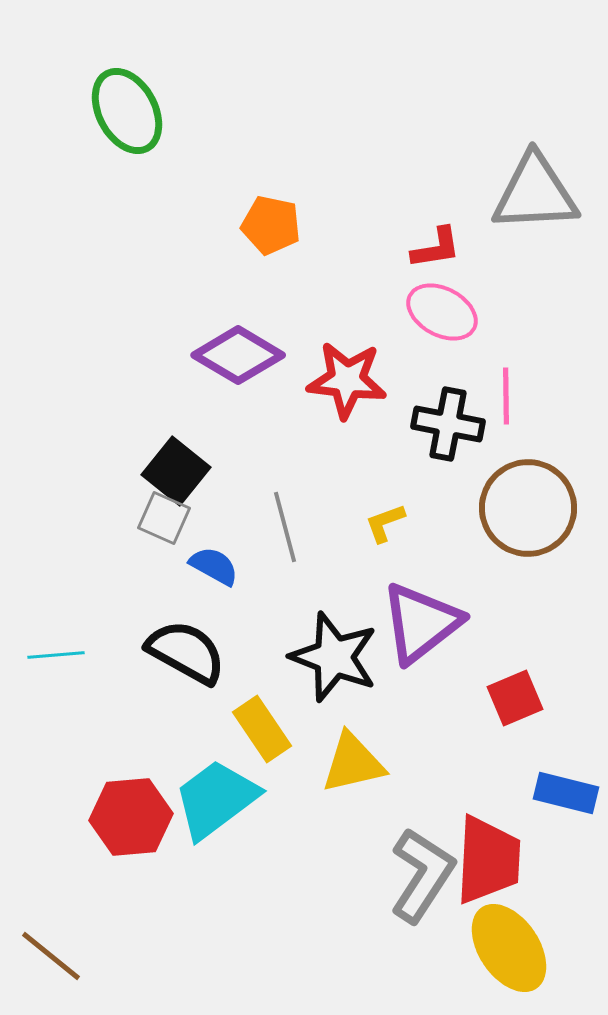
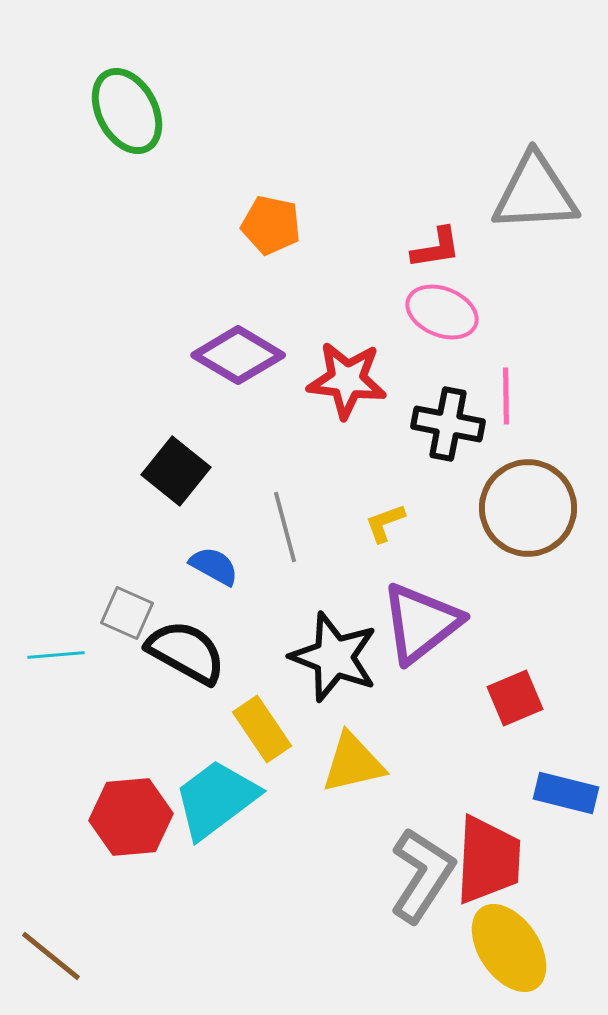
pink ellipse: rotated 6 degrees counterclockwise
gray square: moved 37 px left, 95 px down
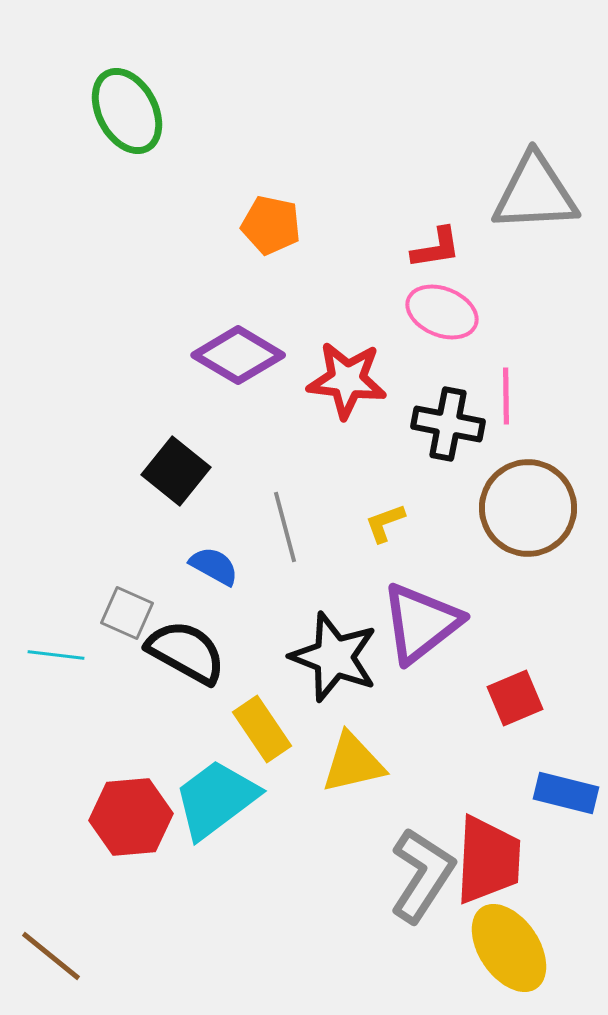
cyan line: rotated 12 degrees clockwise
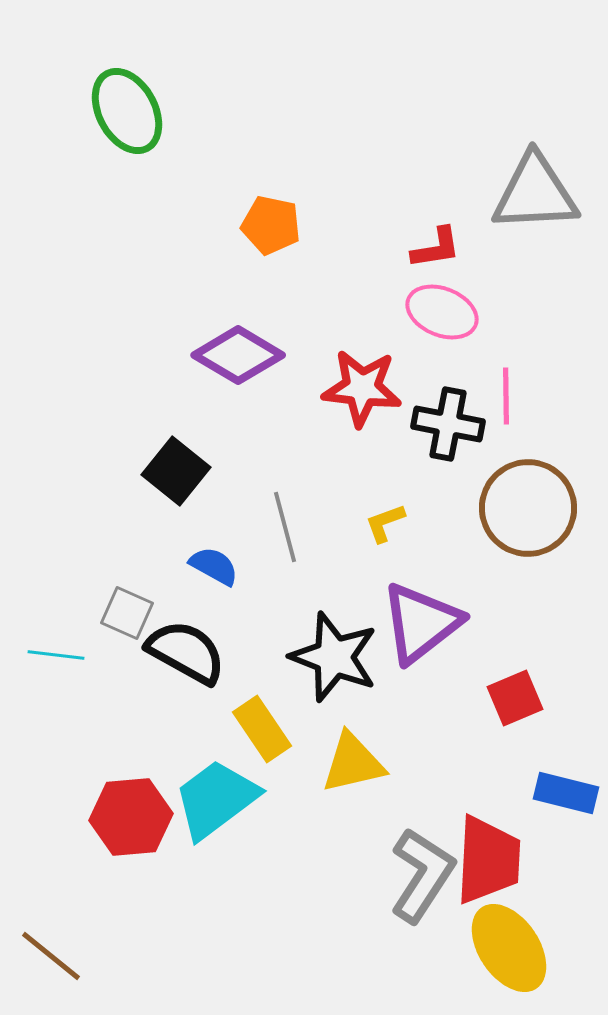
red star: moved 15 px right, 8 px down
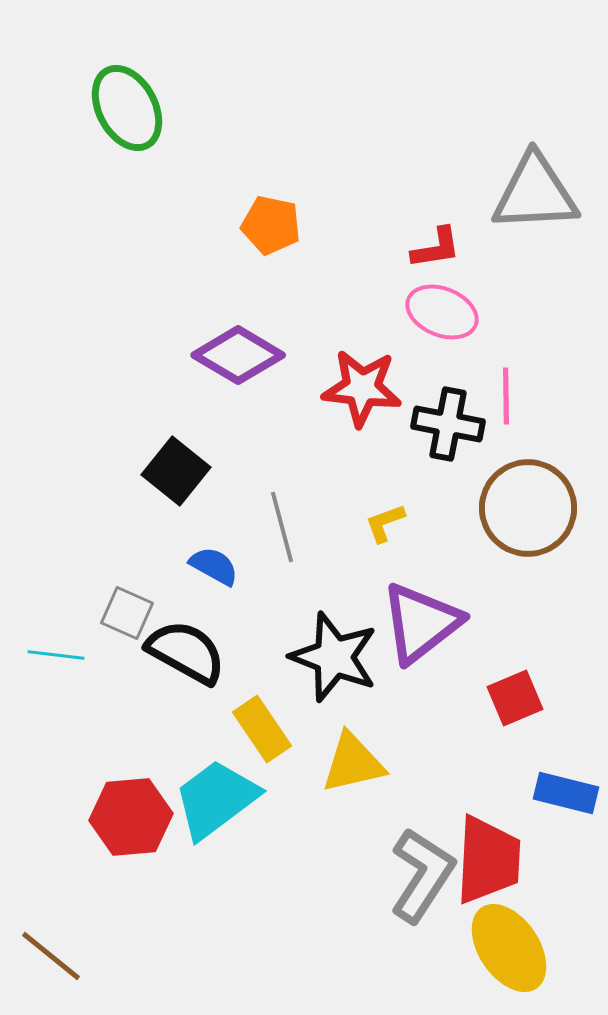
green ellipse: moved 3 px up
gray line: moved 3 px left
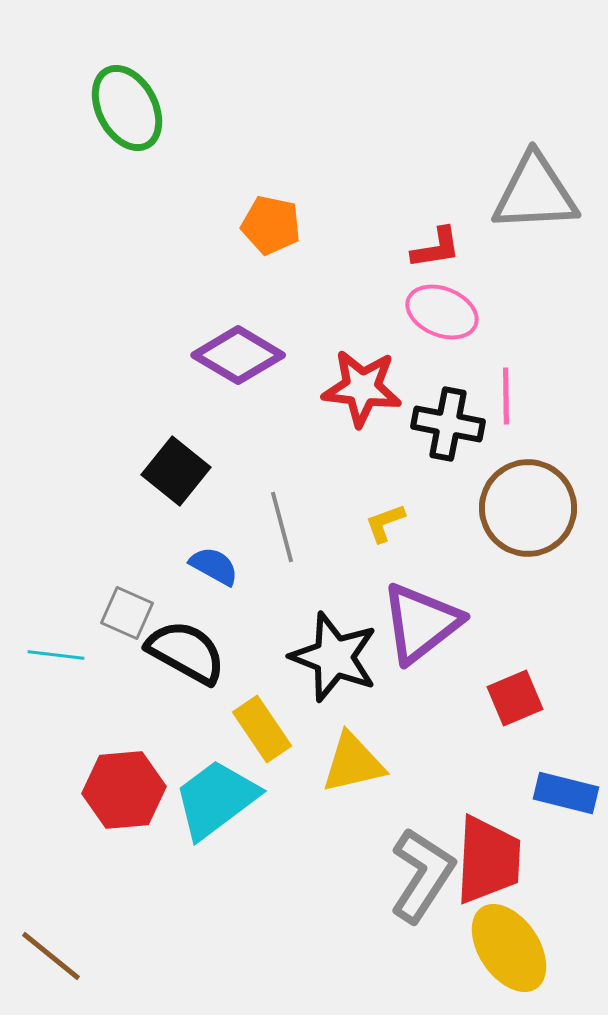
red hexagon: moved 7 px left, 27 px up
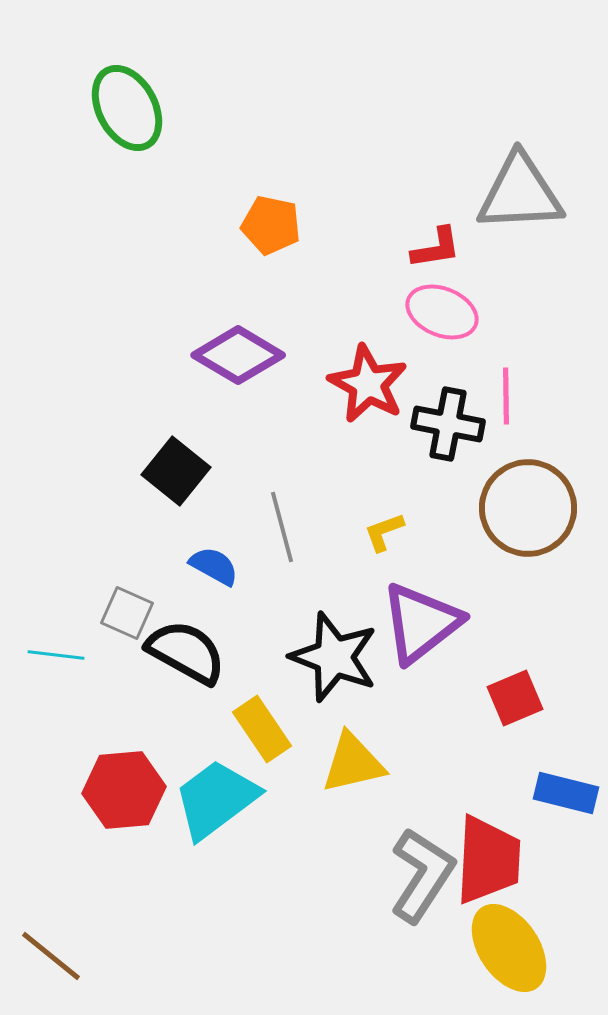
gray triangle: moved 15 px left
red star: moved 6 px right, 4 px up; rotated 22 degrees clockwise
yellow L-shape: moved 1 px left, 9 px down
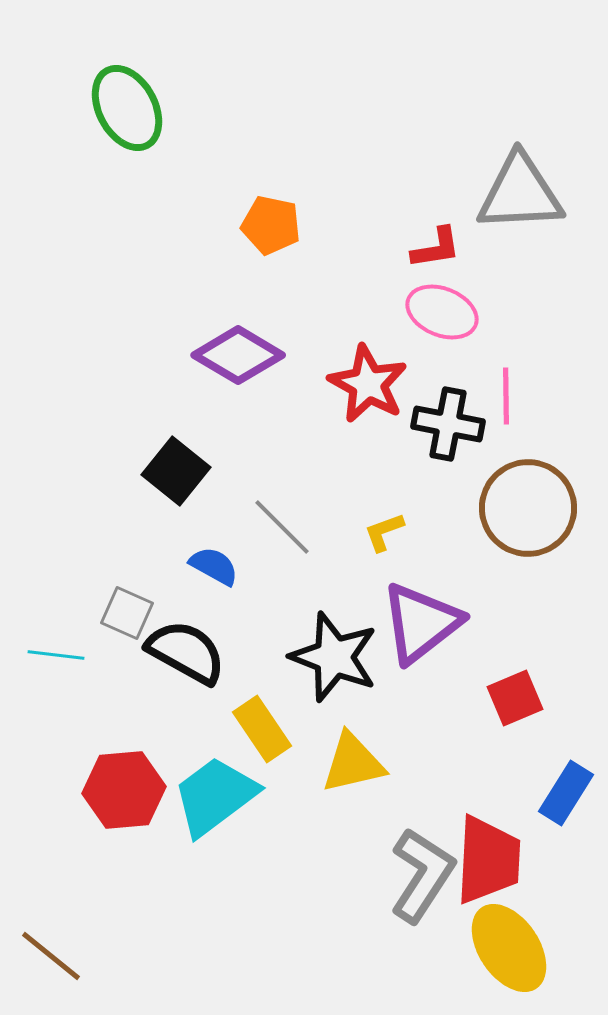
gray line: rotated 30 degrees counterclockwise
blue rectangle: rotated 72 degrees counterclockwise
cyan trapezoid: moved 1 px left, 3 px up
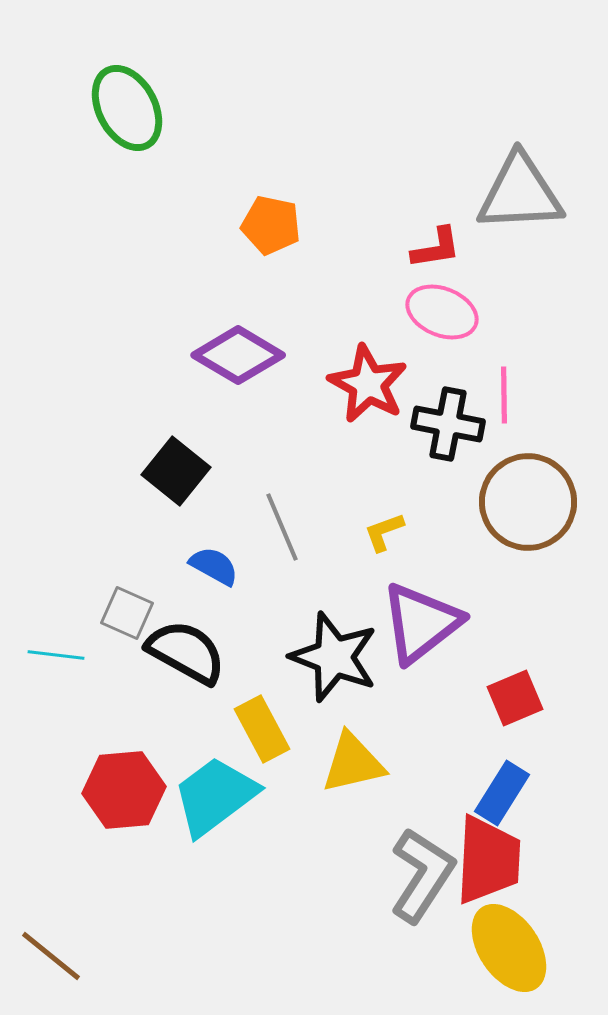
pink line: moved 2 px left, 1 px up
brown circle: moved 6 px up
gray line: rotated 22 degrees clockwise
yellow rectangle: rotated 6 degrees clockwise
blue rectangle: moved 64 px left
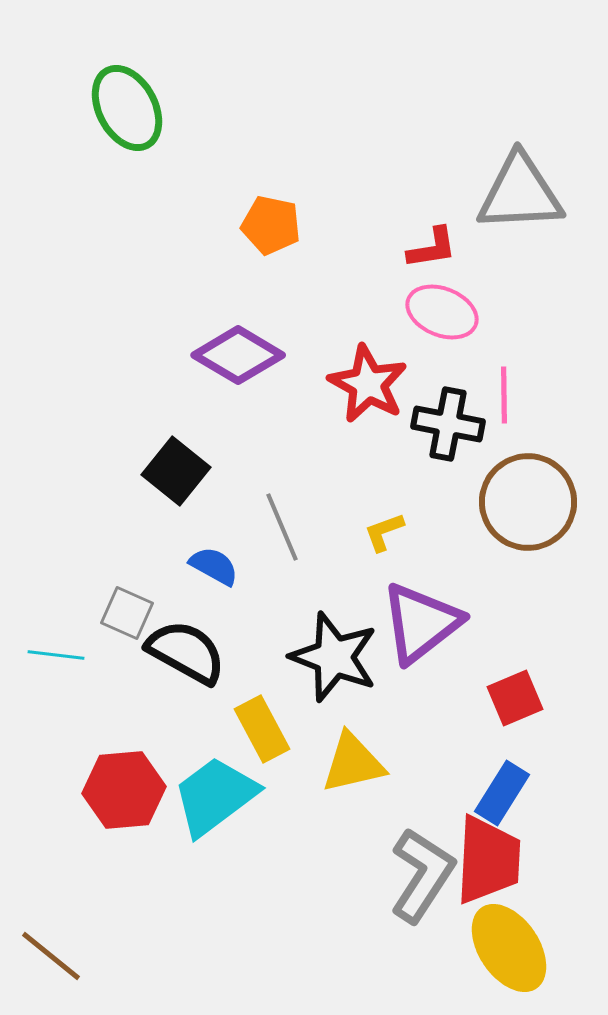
red L-shape: moved 4 px left
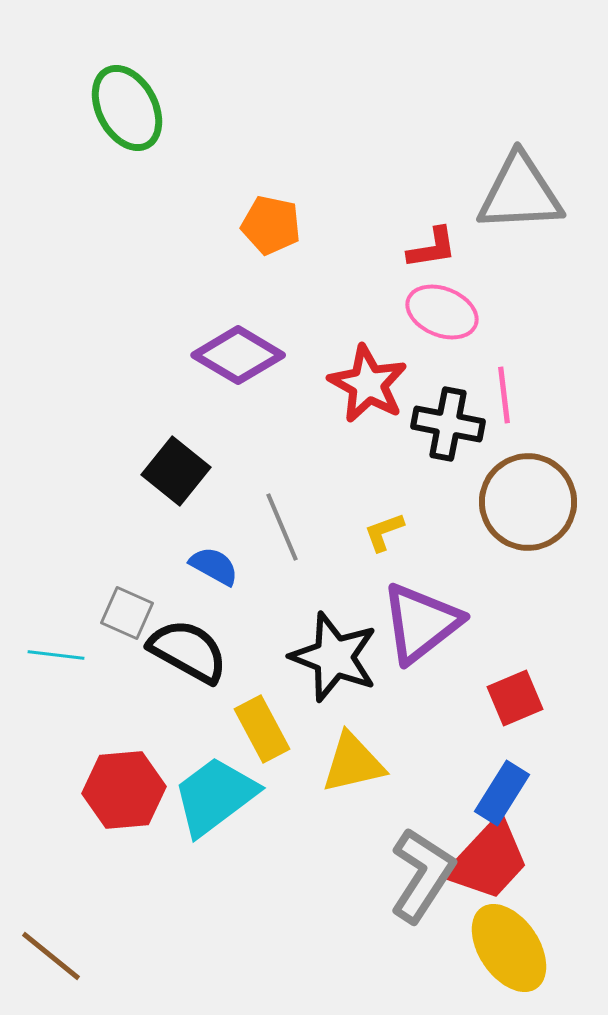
pink line: rotated 6 degrees counterclockwise
black semicircle: moved 2 px right, 1 px up
red trapezoid: rotated 40 degrees clockwise
